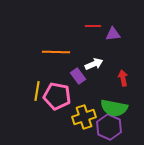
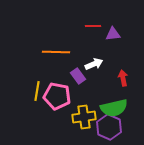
green semicircle: rotated 24 degrees counterclockwise
yellow cross: rotated 10 degrees clockwise
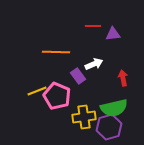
yellow line: rotated 60 degrees clockwise
pink pentagon: rotated 12 degrees clockwise
purple hexagon: rotated 20 degrees clockwise
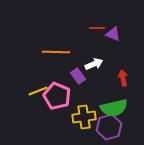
red line: moved 4 px right, 2 px down
purple triangle: rotated 28 degrees clockwise
yellow line: moved 1 px right
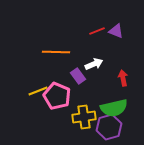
red line: moved 3 px down; rotated 21 degrees counterclockwise
purple triangle: moved 3 px right, 3 px up
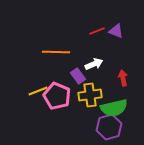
yellow cross: moved 6 px right, 22 px up
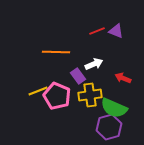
red arrow: rotated 56 degrees counterclockwise
green semicircle: rotated 36 degrees clockwise
